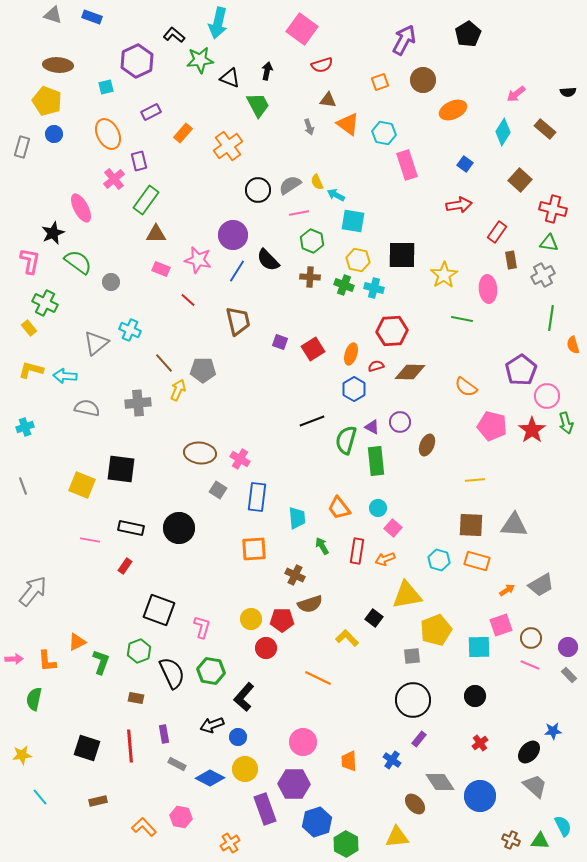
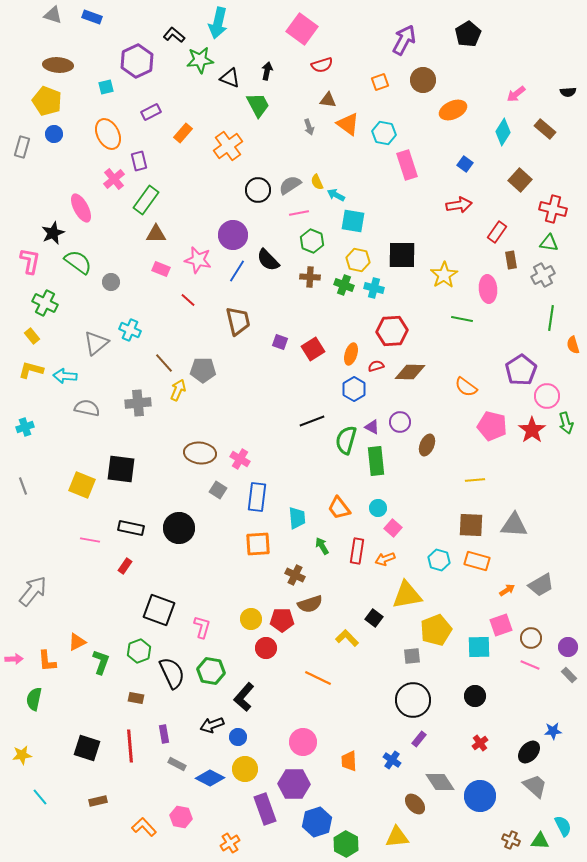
yellow rectangle at (29, 328): moved 3 px right, 8 px down
orange square at (254, 549): moved 4 px right, 5 px up
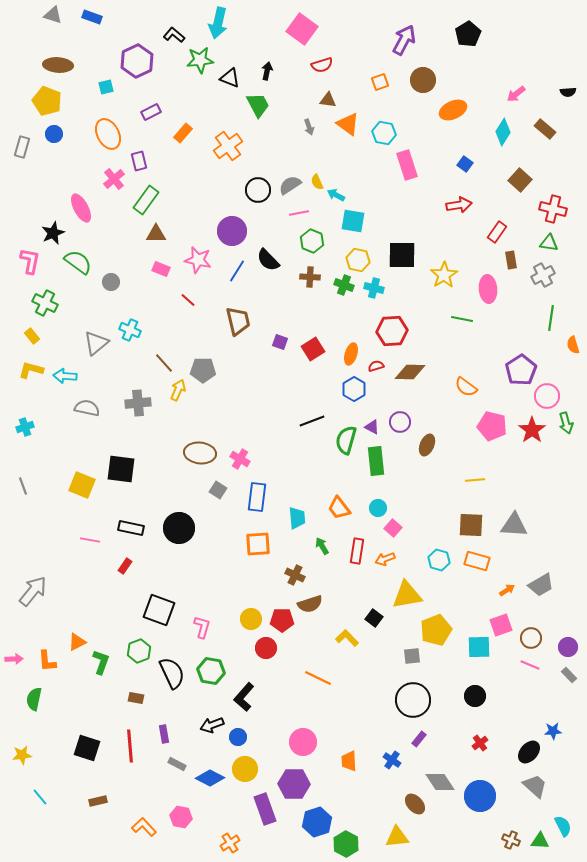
purple circle at (233, 235): moved 1 px left, 4 px up
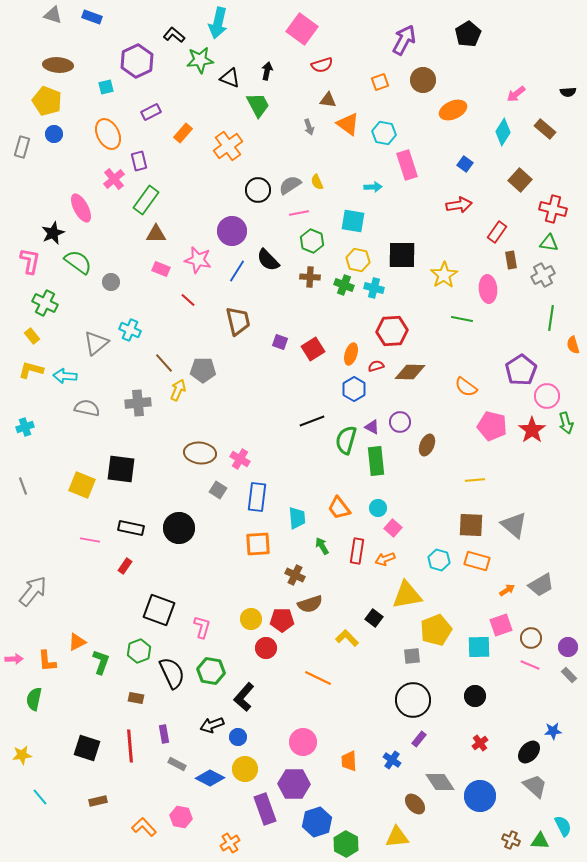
cyan arrow at (336, 195): moved 37 px right, 8 px up; rotated 150 degrees clockwise
gray triangle at (514, 525): rotated 36 degrees clockwise
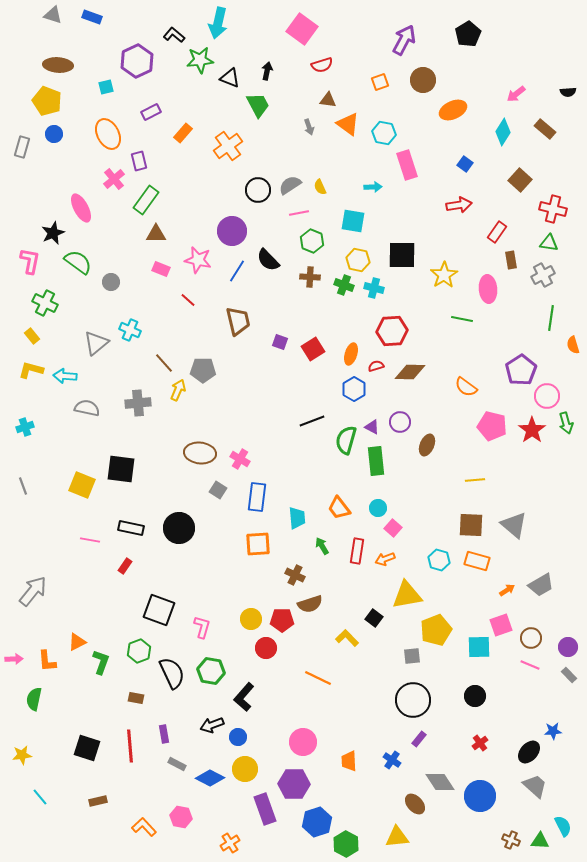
yellow semicircle at (317, 182): moved 3 px right, 5 px down
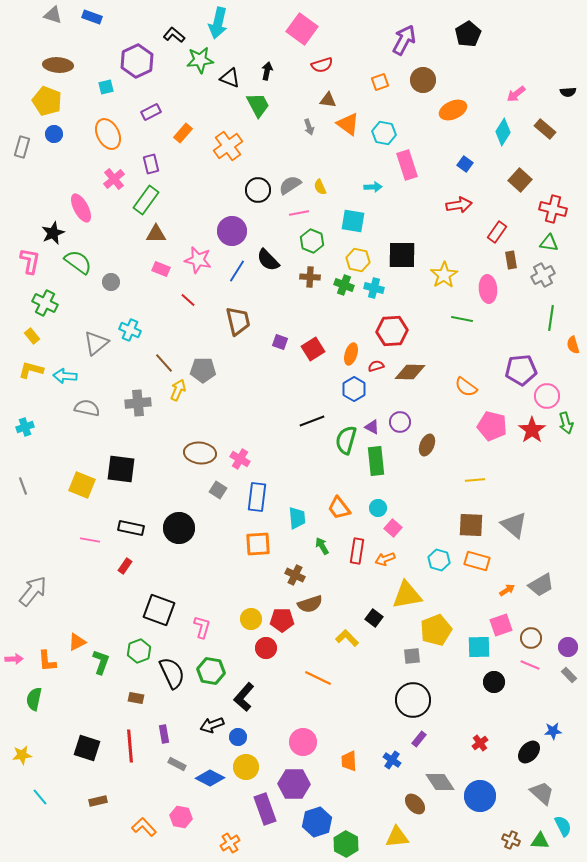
purple rectangle at (139, 161): moved 12 px right, 3 px down
purple pentagon at (521, 370): rotated 28 degrees clockwise
black circle at (475, 696): moved 19 px right, 14 px up
yellow circle at (245, 769): moved 1 px right, 2 px up
gray trapezoid at (535, 786): moved 7 px right, 7 px down
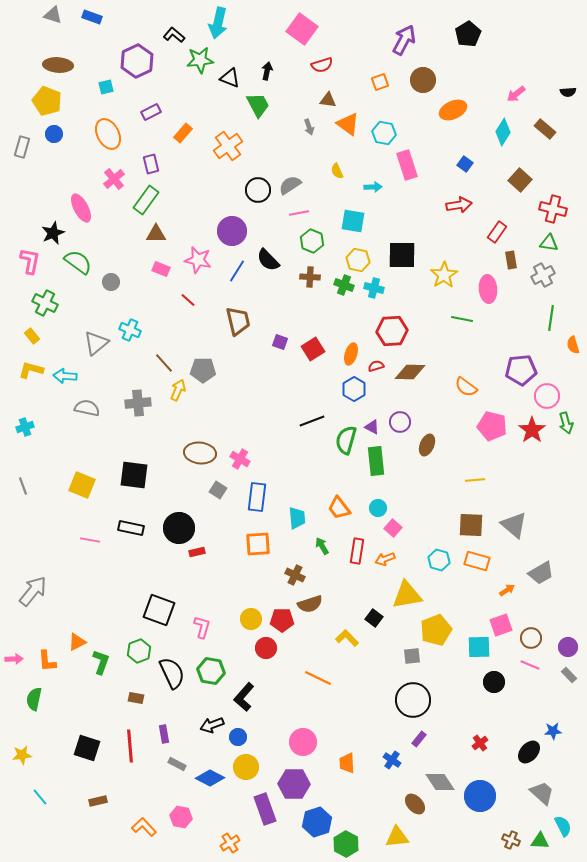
yellow semicircle at (320, 187): moved 17 px right, 16 px up
black square at (121, 469): moved 13 px right, 6 px down
red rectangle at (125, 566): moved 72 px right, 14 px up; rotated 42 degrees clockwise
gray trapezoid at (541, 585): moved 12 px up
orange trapezoid at (349, 761): moved 2 px left, 2 px down
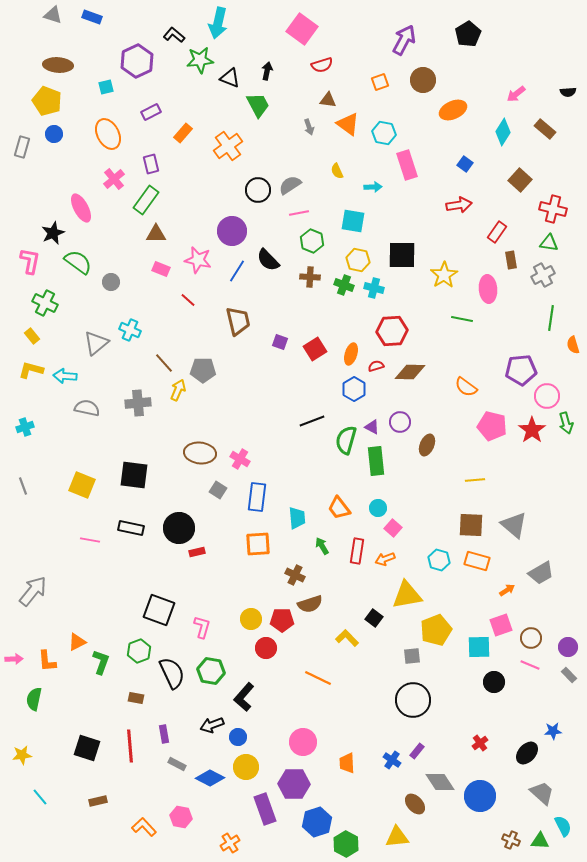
red square at (313, 349): moved 2 px right
purple rectangle at (419, 739): moved 2 px left, 12 px down
black ellipse at (529, 752): moved 2 px left, 1 px down
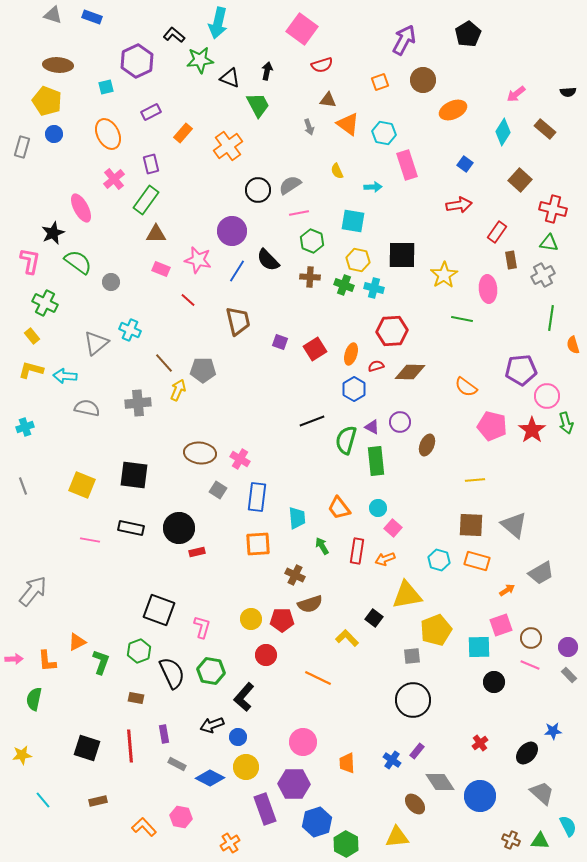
red circle at (266, 648): moved 7 px down
cyan line at (40, 797): moved 3 px right, 3 px down
cyan semicircle at (563, 826): moved 5 px right
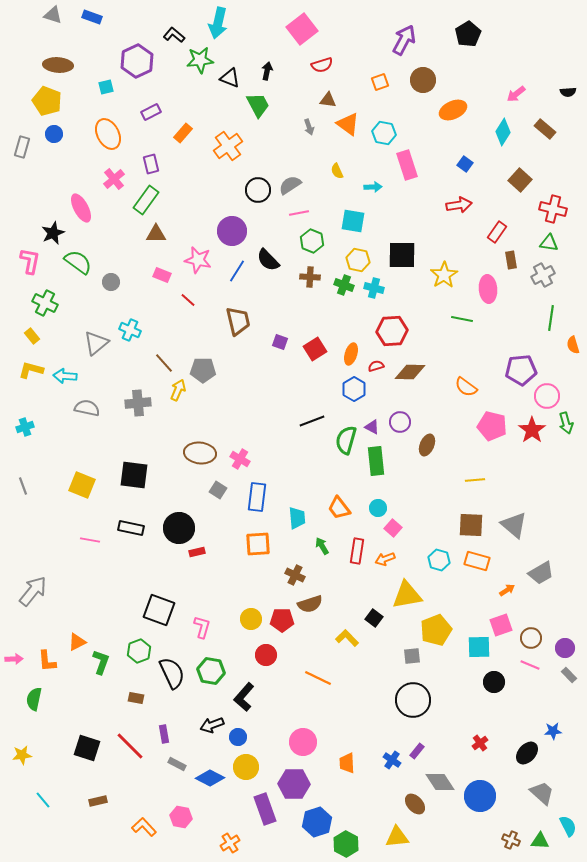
pink square at (302, 29): rotated 16 degrees clockwise
pink rectangle at (161, 269): moved 1 px right, 6 px down
purple circle at (568, 647): moved 3 px left, 1 px down
red line at (130, 746): rotated 40 degrees counterclockwise
